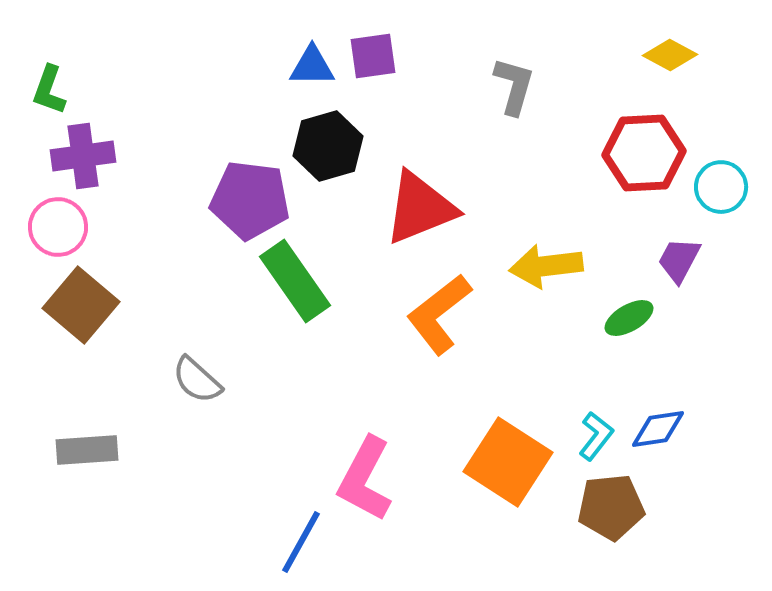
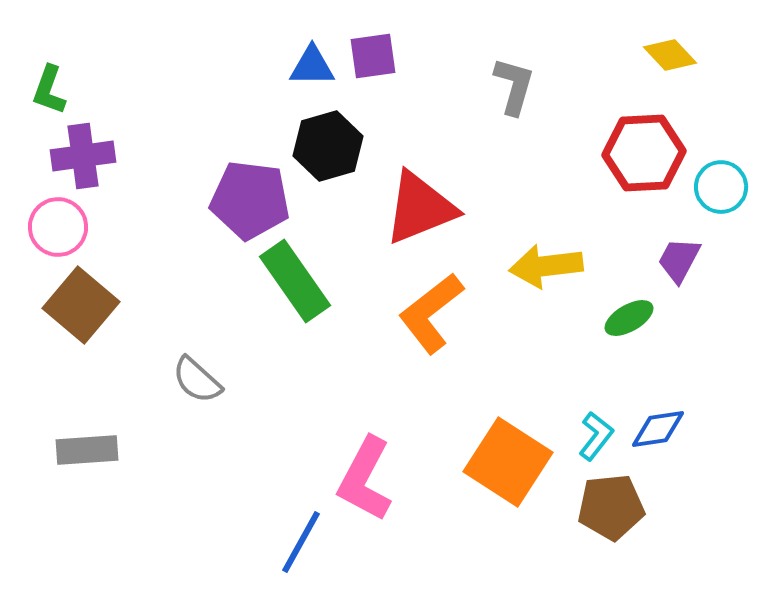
yellow diamond: rotated 18 degrees clockwise
orange L-shape: moved 8 px left, 1 px up
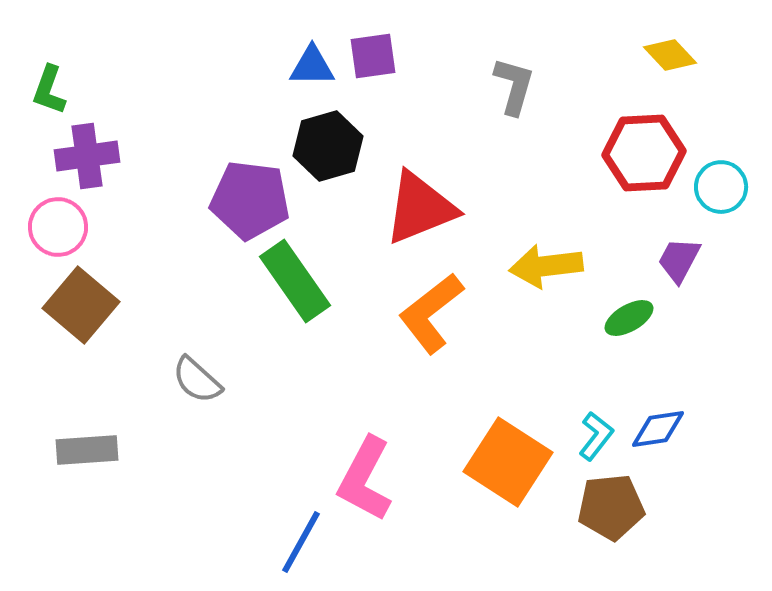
purple cross: moved 4 px right
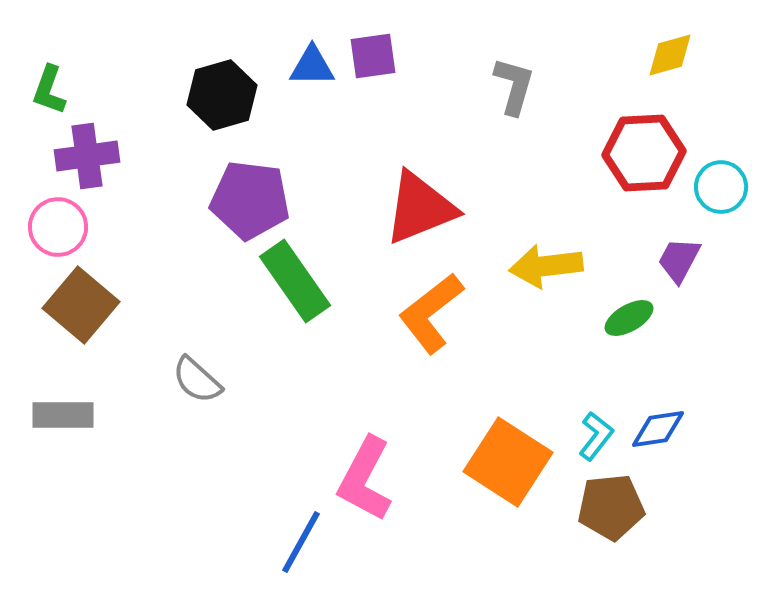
yellow diamond: rotated 62 degrees counterclockwise
black hexagon: moved 106 px left, 51 px up
gray rectangle: moved 24 px left, 35 px up; rotated 4 degrees clockwise
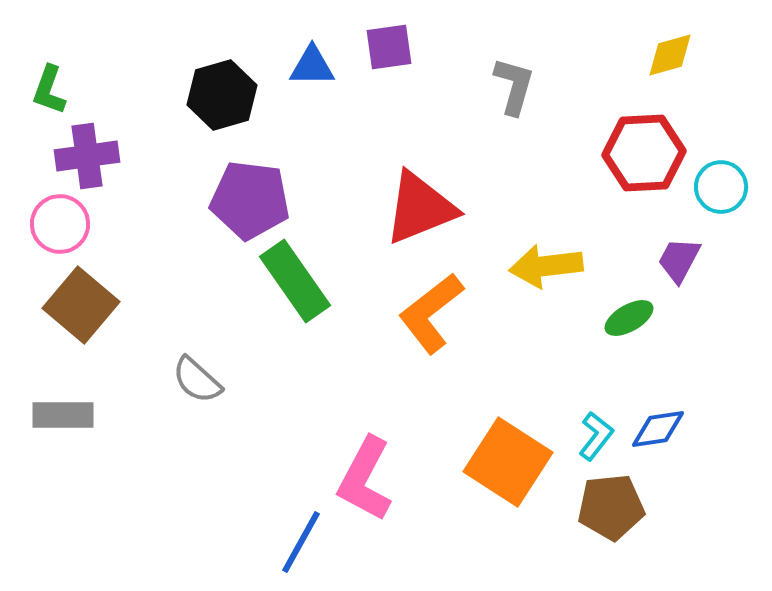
purple square: moved 16 px right, 9 px up
pink circle: moved 2 px right, 3 px up
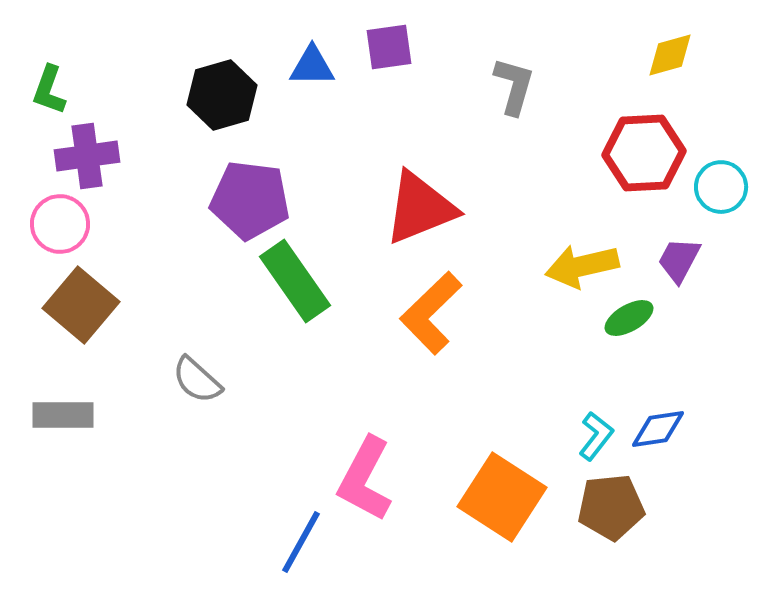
yellow arrow: moved 36 px right; rotated 6 degrees counterclockwise
orange L-shape: rotated 6 degrees counterclockwise
orange square: moved 6 px left, 35 px down
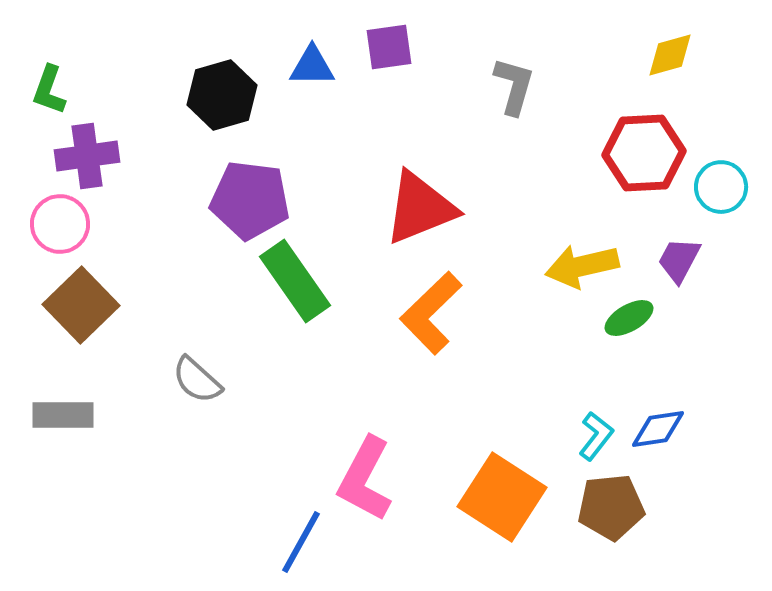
brown square: rotated 6 degrees clockwise
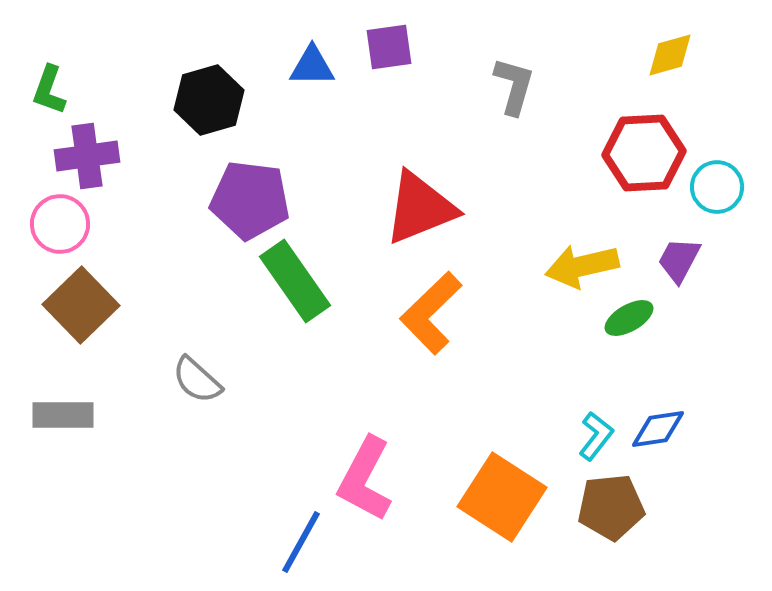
black hexagon: moved 13 px left, 5 px down
cyan circle: moved 4 px left
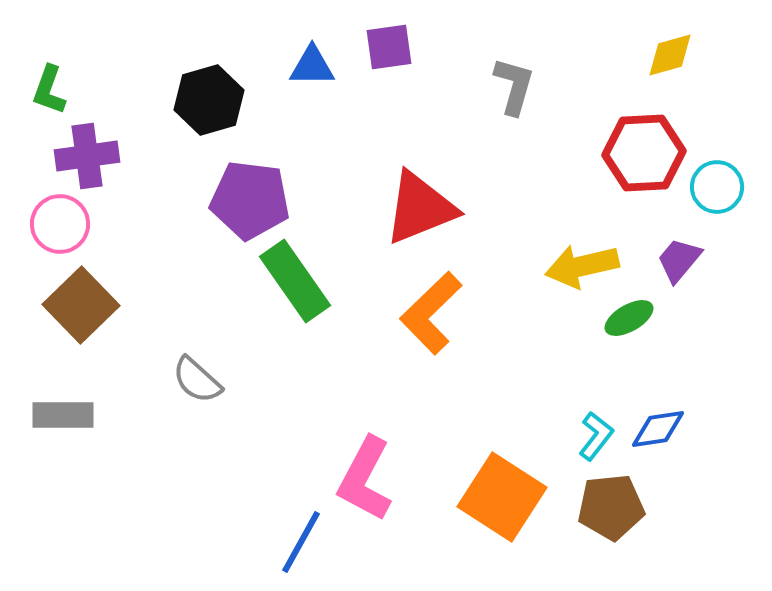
purple trapezoid: rotated 12 degrees clockwise
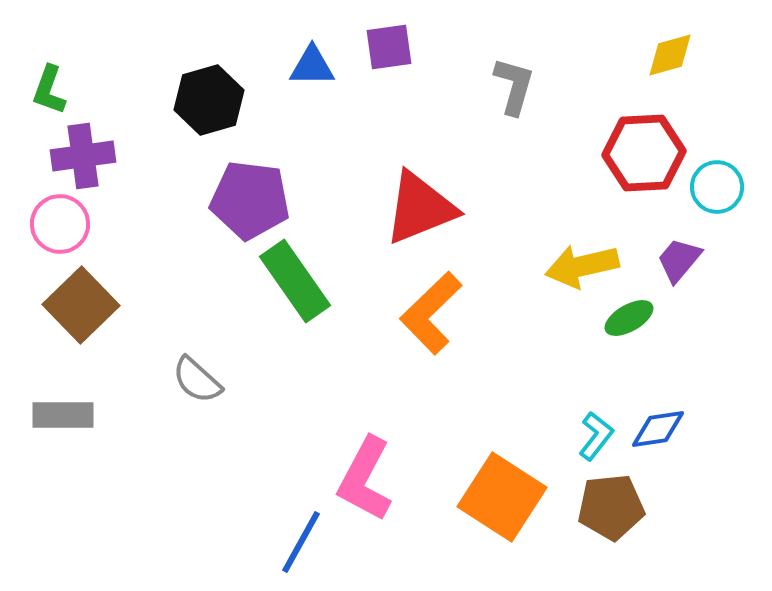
purple cross: moved 4 px left
